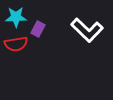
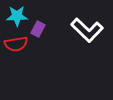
cyan star: moved 1 px right, 1 px up
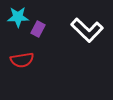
cyan star: moved 1 px right, 1 px down
red semicircle: moved 6 px right, 16 px down
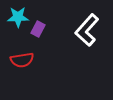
white L-shape: rotated 88 degrees clockwise
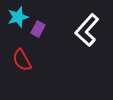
cyan star: rotated 15 degrees counterclockwise
red semicircle: rotated 70 degrees clockwise
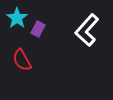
cyan star: moved 1 px left, 1 px down; rotated 20 degrees counterclockwise
